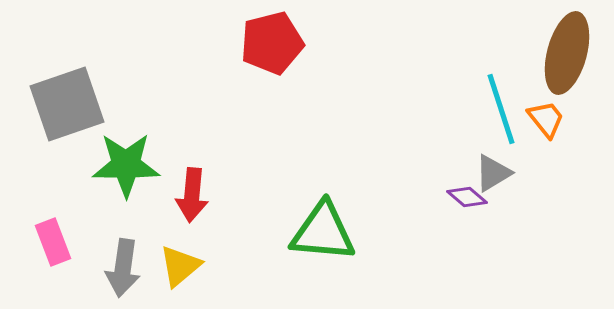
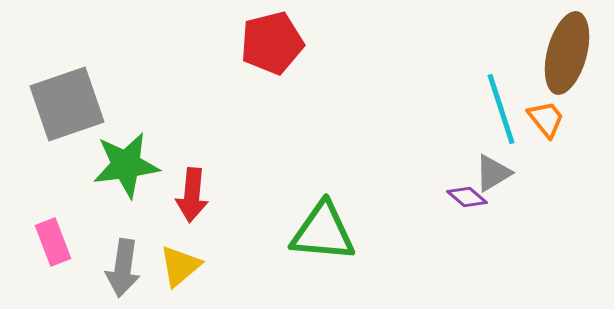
green star: rotated 8 degrees counterclockwise
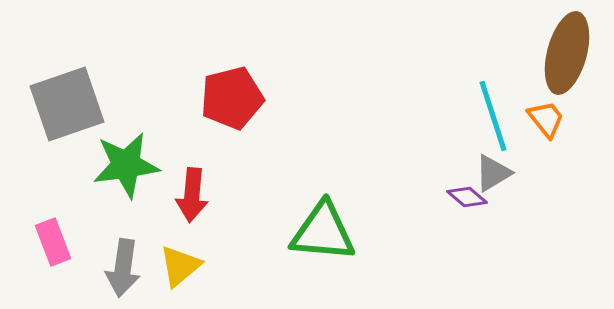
red pentagon: moved 40 px left, 55 px down
cyan line: moved 8 px left, 7 px down
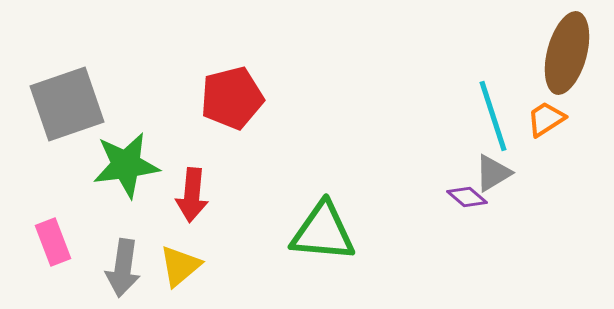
orange trapezoid: rotated 84 degrees counterclockwise
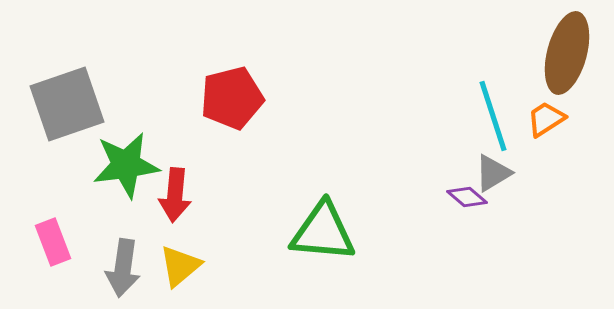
red arrow: moved 17 px left
